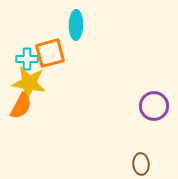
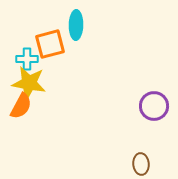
orange square: moved 9 px up
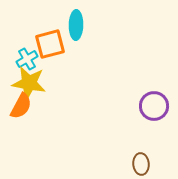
cyan cross: rotated 30 degrees counterclockwise
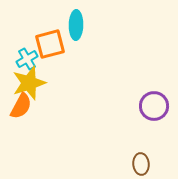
yellow star: rotated 28 degrees counterclockwise
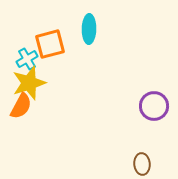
cyan ellipse: moved 13 px right, 4 px down
brown ellipse: moved 1 px right
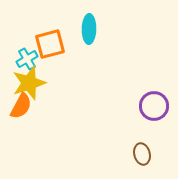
brown ellipse: moved 10 px up; rotated 10 degrees counterclockwise
